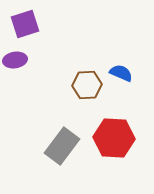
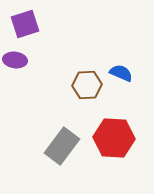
purple ellipse: rotated 15 degrees clockwise
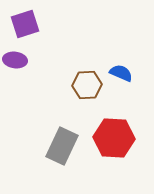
gray rectangle: rotated 12 degrees counterclockwise
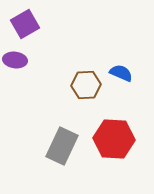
purple square: rotated 12 degrees counterclockwise
brown hexagon: moved 1 px left
red hexagon: moved 1 px down
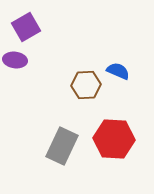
purple square: moved 1 px right, 3 px down
blue semicircle: moved 3 px left, 2 px up
